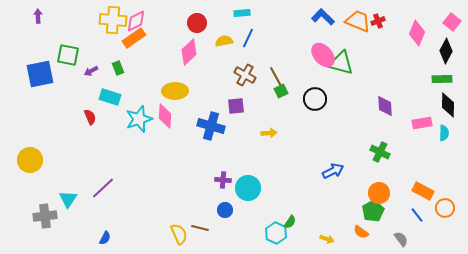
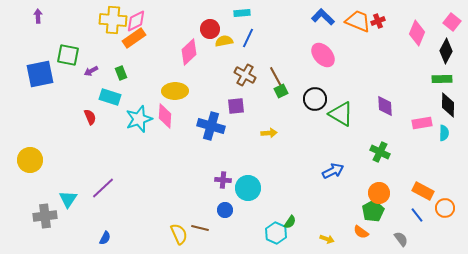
red circle at (197, 23): moved 13 px right, 6 px down
green triangle at (341, 63): moved 51 px down; rotated 16 degrees clockwise
green rectangle at (118, 68): moved 3 px right, 5 px down
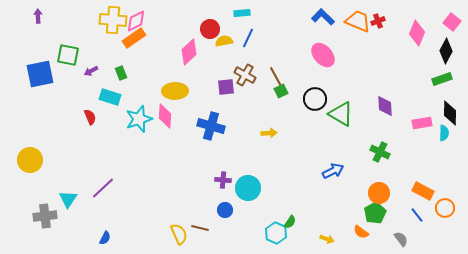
green rectangle at (442, 79): rotated 18 degrees counterclockwise
black diamond at (448, 105): moved 2 px right, 8 px down
purple square at (236, 106): moved 10 px left, 19 px up
green pentagon at (373, 211): moved 2 px right, 2 px down
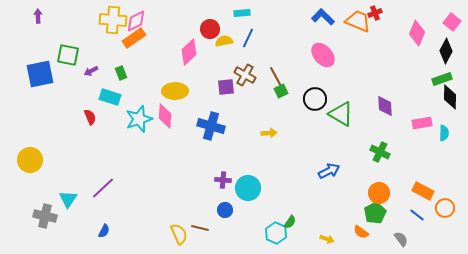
red cross at (378, 21): moved 3 px left, 8 px up
black diamond at (450, 113): moved 16 px up
blue arrow at (333, 171): moved 4 px left
blue line at (417, 215): rotated 14 degrees counterclockwise
gray cross at (45, 216): rotated 20 degrees clockwise
blue semicircle at (105, 238): moved 1 px left, 7 px up
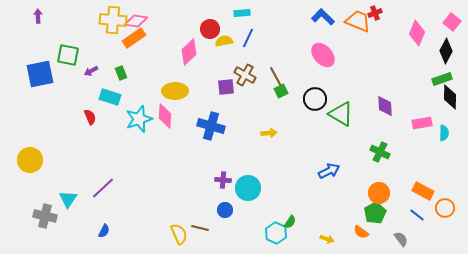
pink diamond at (136, 21): rotated 35 degrees clockwise
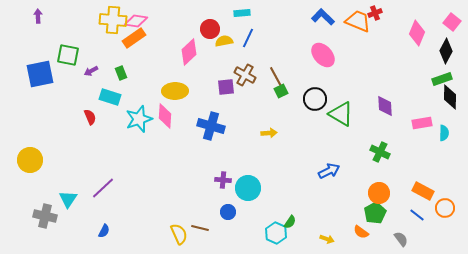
blue circle at (225, 210): moved 3 px right, 2 px down
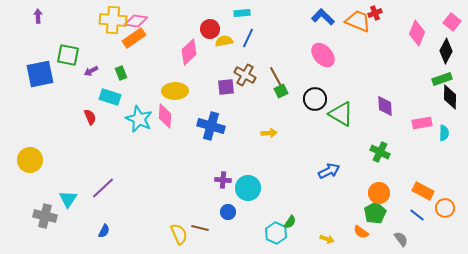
cyan star at (139, 119): rotated 28 degrees counterclockwise
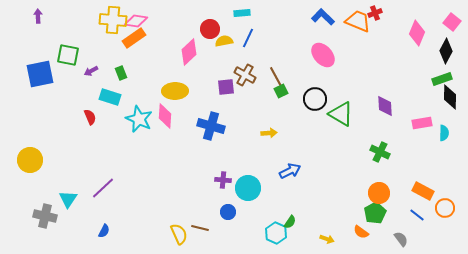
blue arrow at (329, 171): moved 39 px left
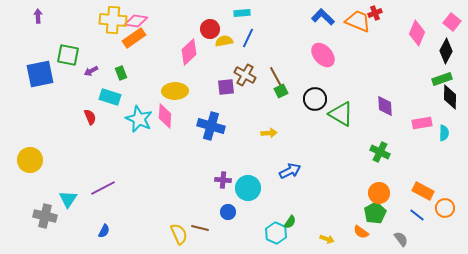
purple line at (103, 188): rotated 15 degrees clockwise
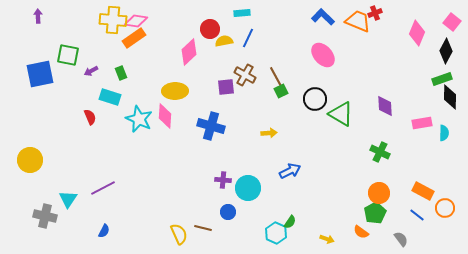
brown line at (200, 228): moved 3 px right
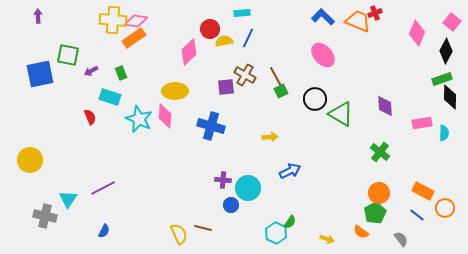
yellow arrow at (269, 133): moved 1 px right, 4 px down
green cross at (380, 152): rotated 12 degrees clockwise
blue circle at (228, 212): moved 3 px right, 7 px up
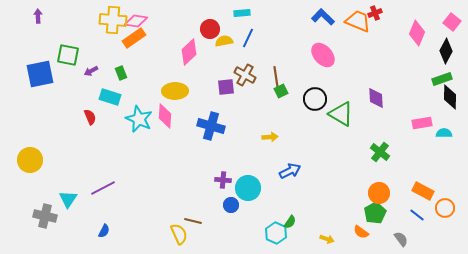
brown line at (276, 77): rotated 20 degrees clockwise
purple diamond at (385, 106): moved 9 px left, 8 px up
cyan semicircle at (444, 133): rotated 91 degrees counterclockwise
brown line at (203, 228): moved 10 px left, 7 px up
